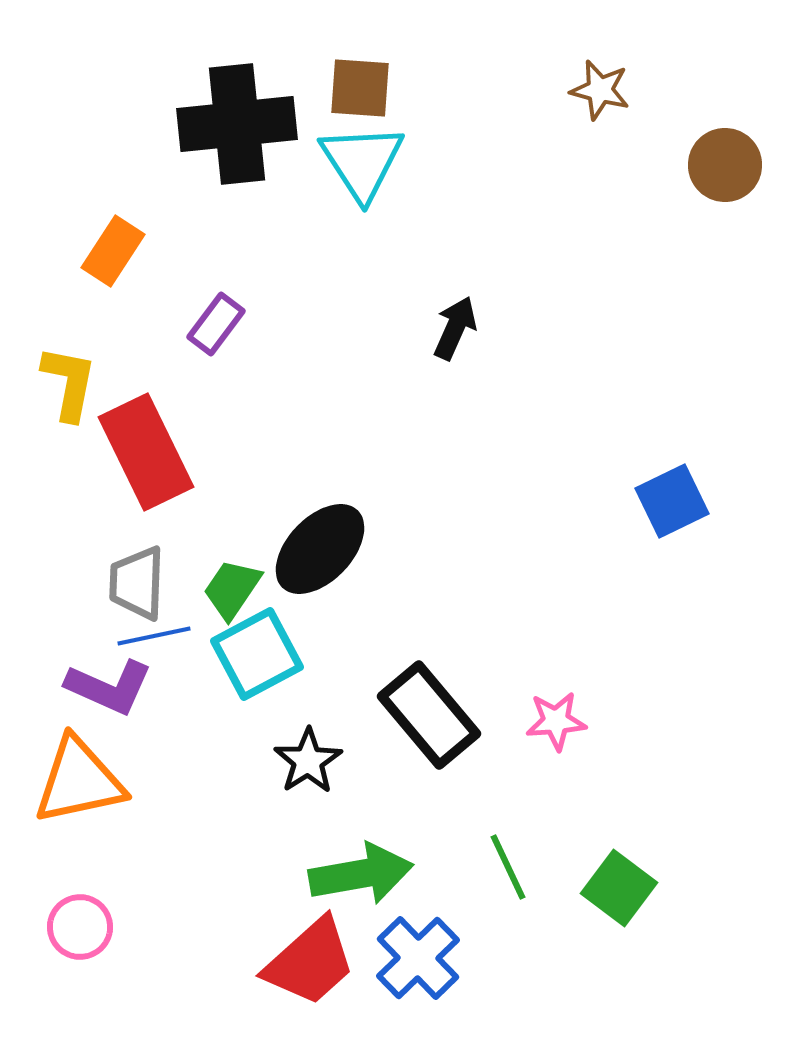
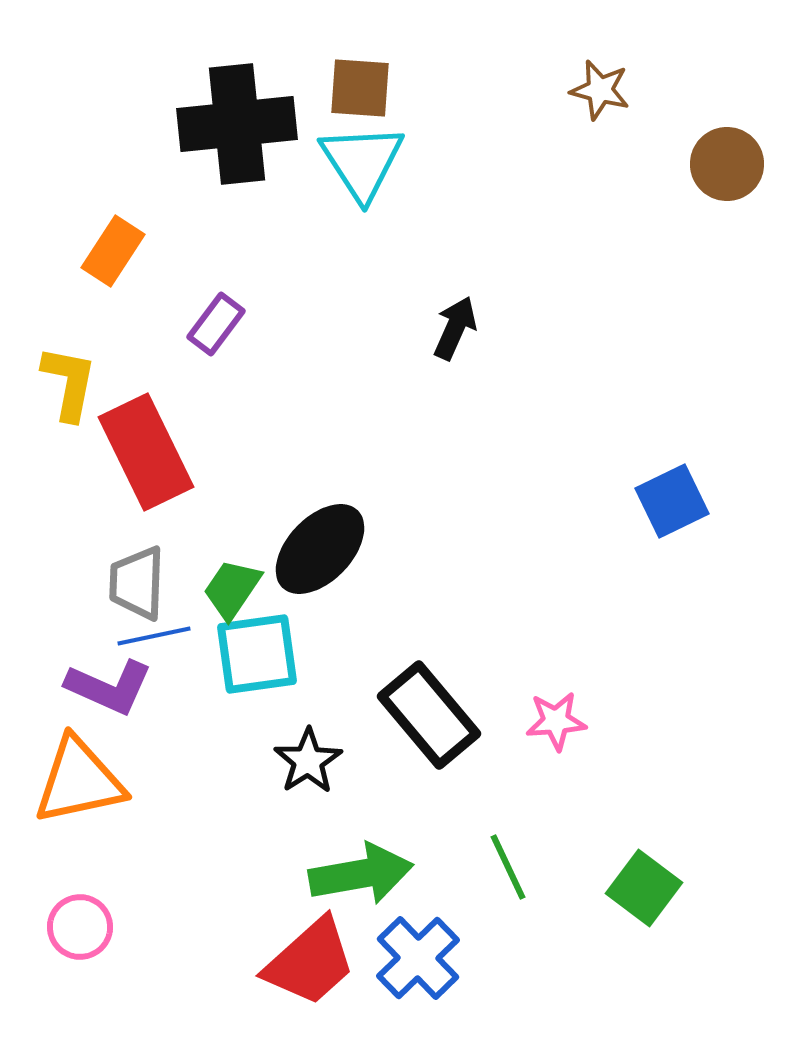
brown circle: moved 2 px right, 1 px up
cyan square: rotated 20 degrees clockwise
green square: moved 25 px right
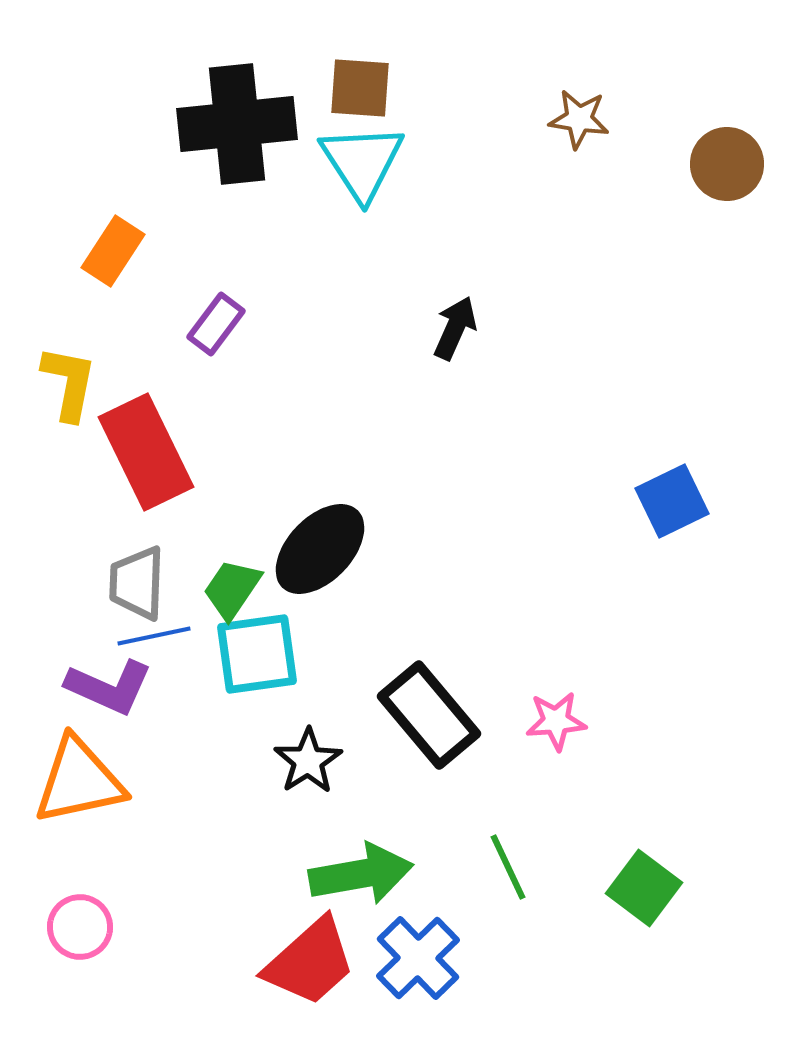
brown star: moved 21 px left, 29 px down; rotated 6 degrees counterclockwise
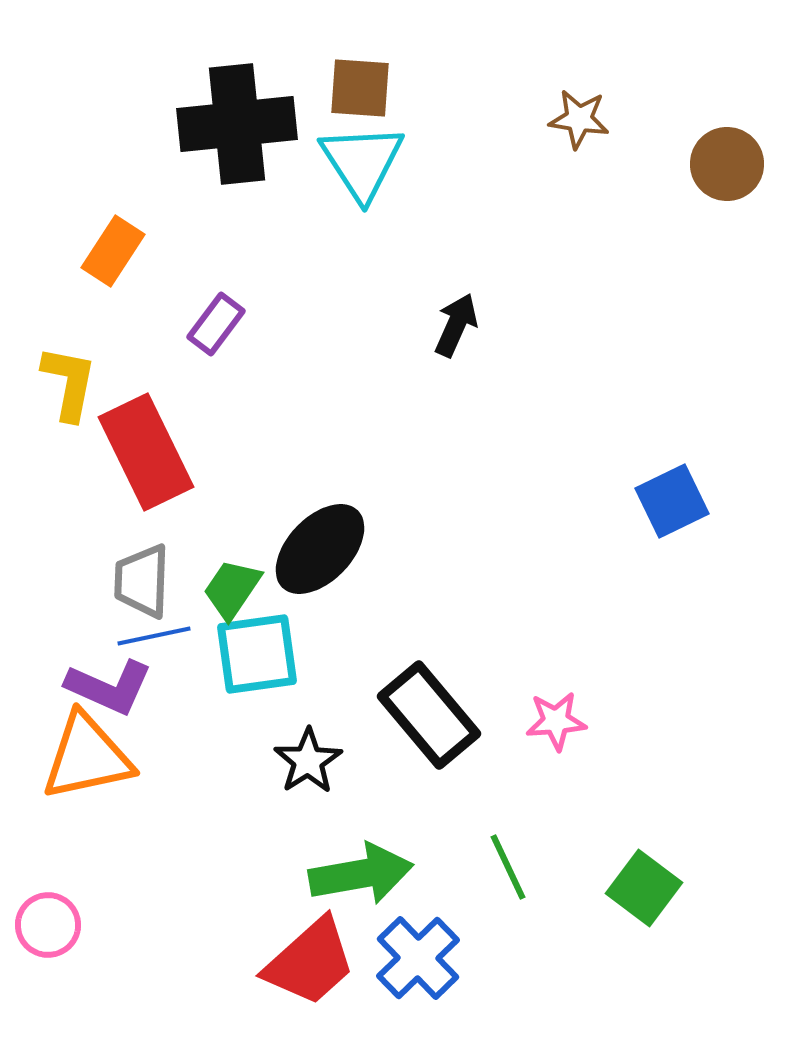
black arrow: moved 1 px right, 3 px up
gray trapezoid: moved 5 px right, 2 px up
orange triangle: moved 8 px right, 24 px up
pink circle: moved 32 px left, 2 px up
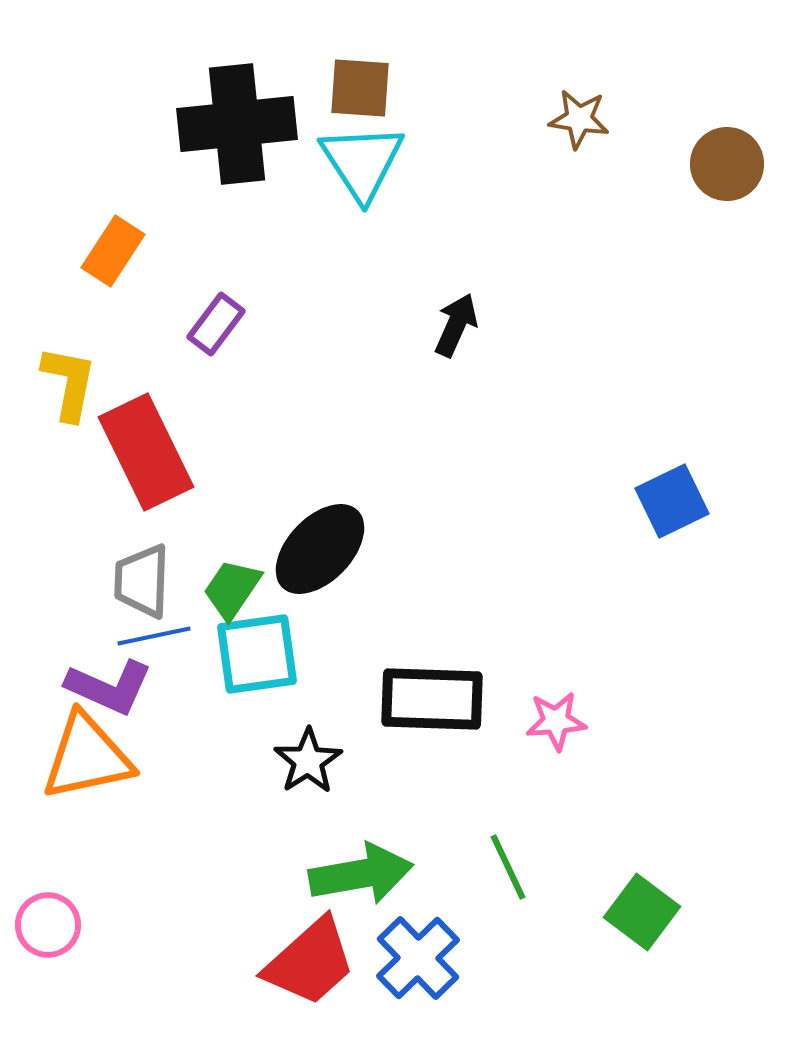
black rectangle: moved 3 px right, 16 px up; rotated 48 degrees counterclockwise
green square: moved 2 px left, 24 px down
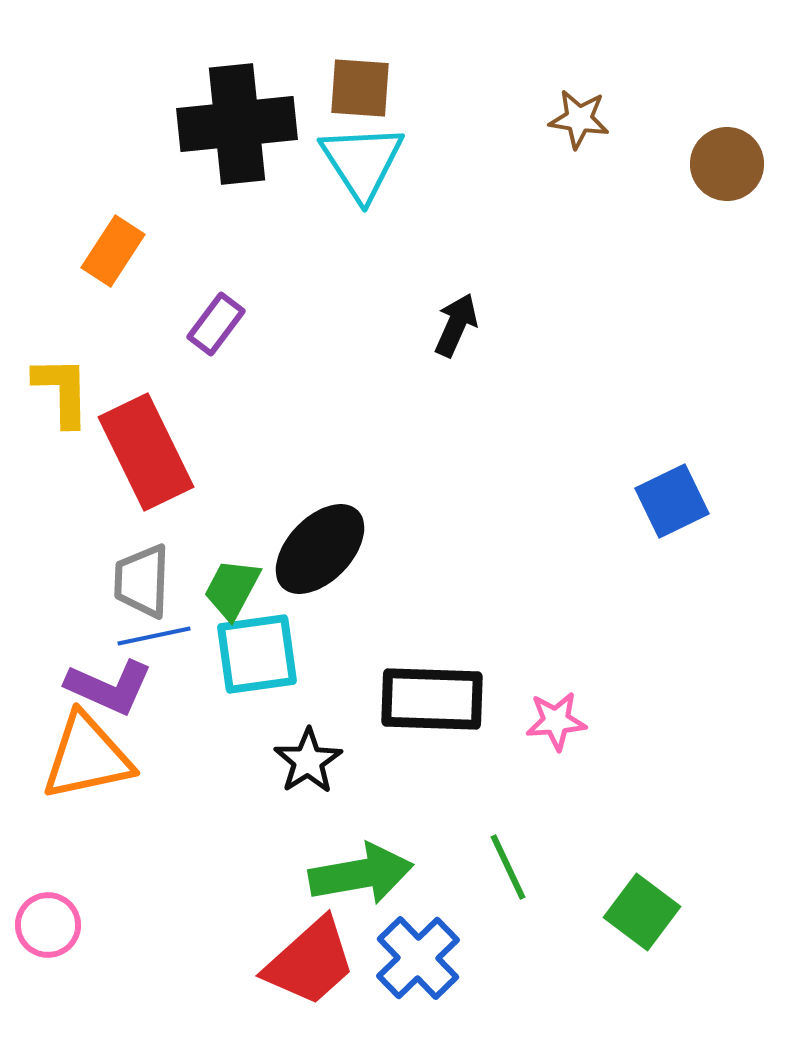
yellow L-shape: moved 7 px left, 8 px down; rotated 12 degrees counterclockwise
green trapezoid: rotated 6 degrees counterclockwise
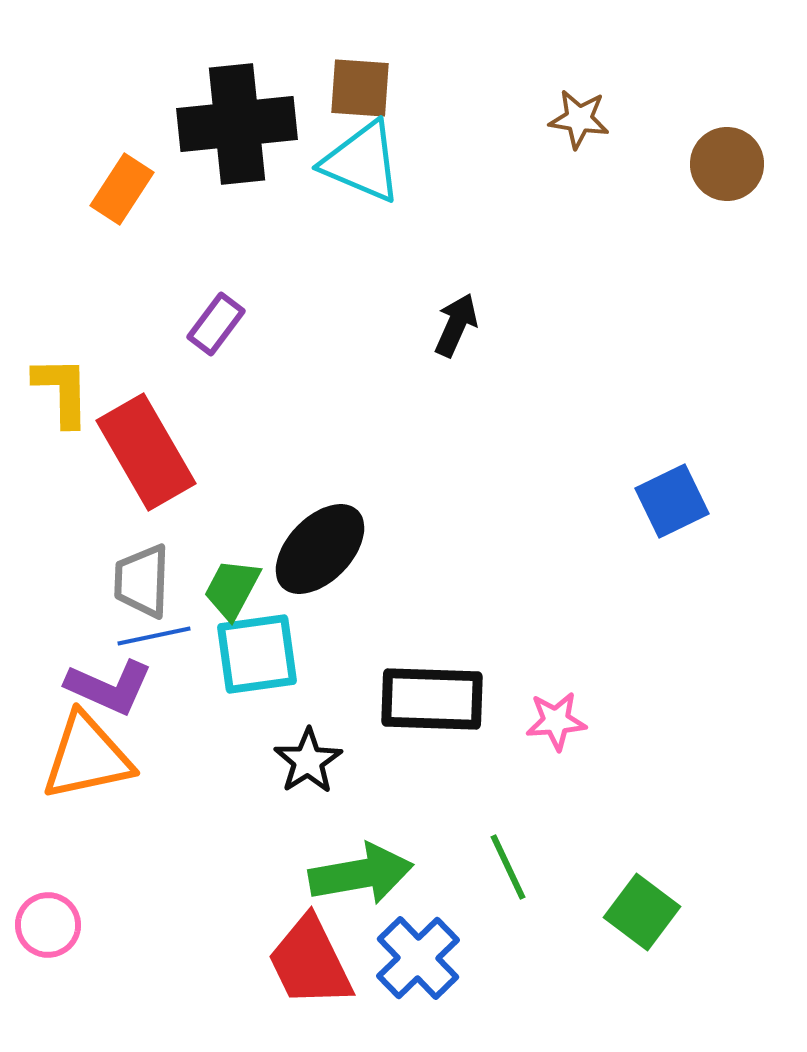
cyan triangle: rotated 34 degrees counterclockwise
orange rectangle: moved 9 px right, 62 px up
red rectangle: rotated 4 degrees counterclockwise
red trapezoid: rotated 106 degrees clockwise
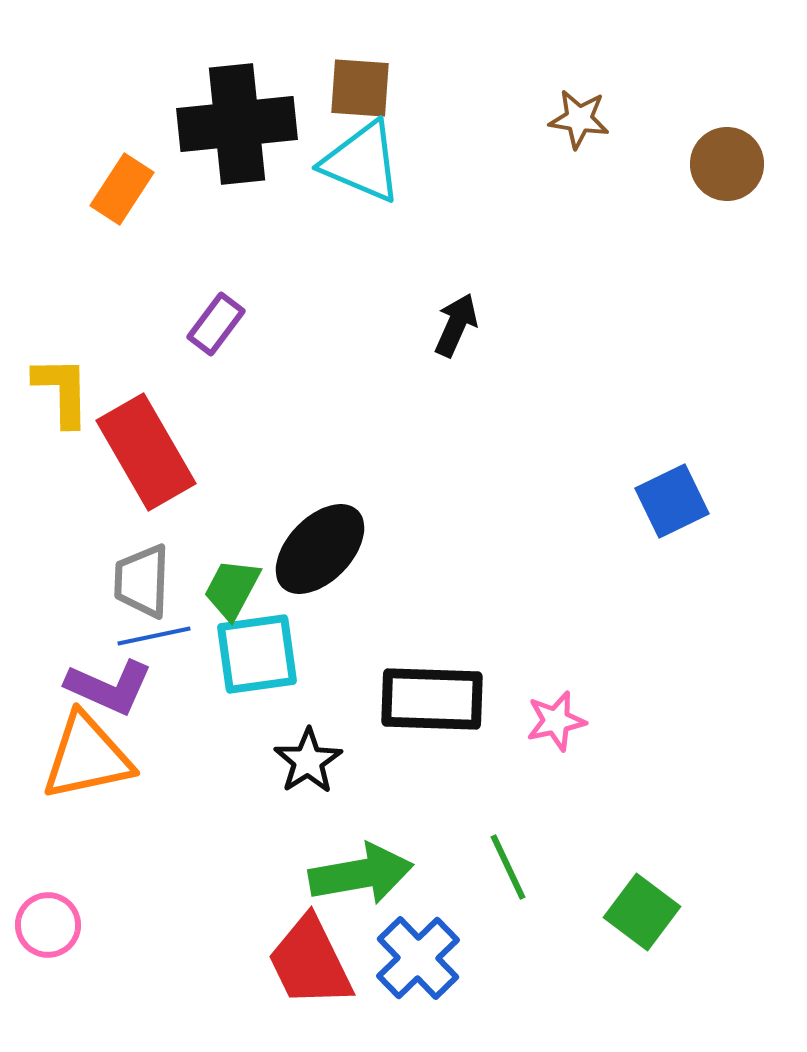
pink star: rotated 8 degrees counterclockwise
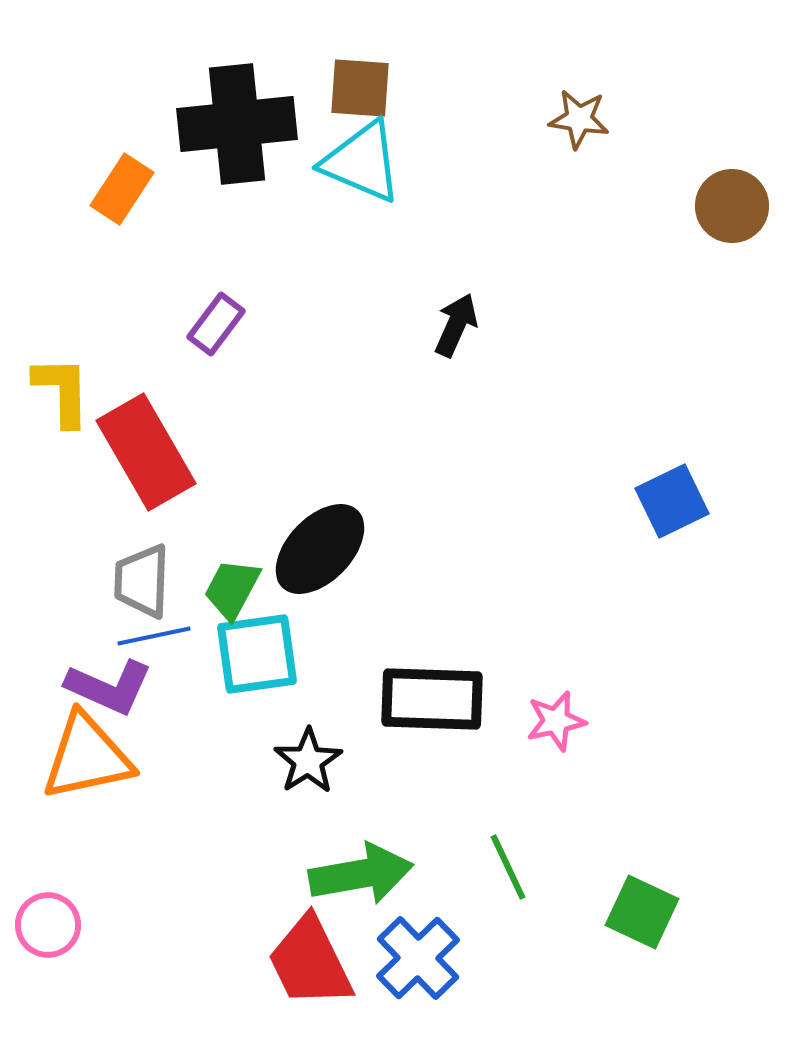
brown circle: moved 5 px right, 42 px down
green square: rotated 12 degrees counterclockwise
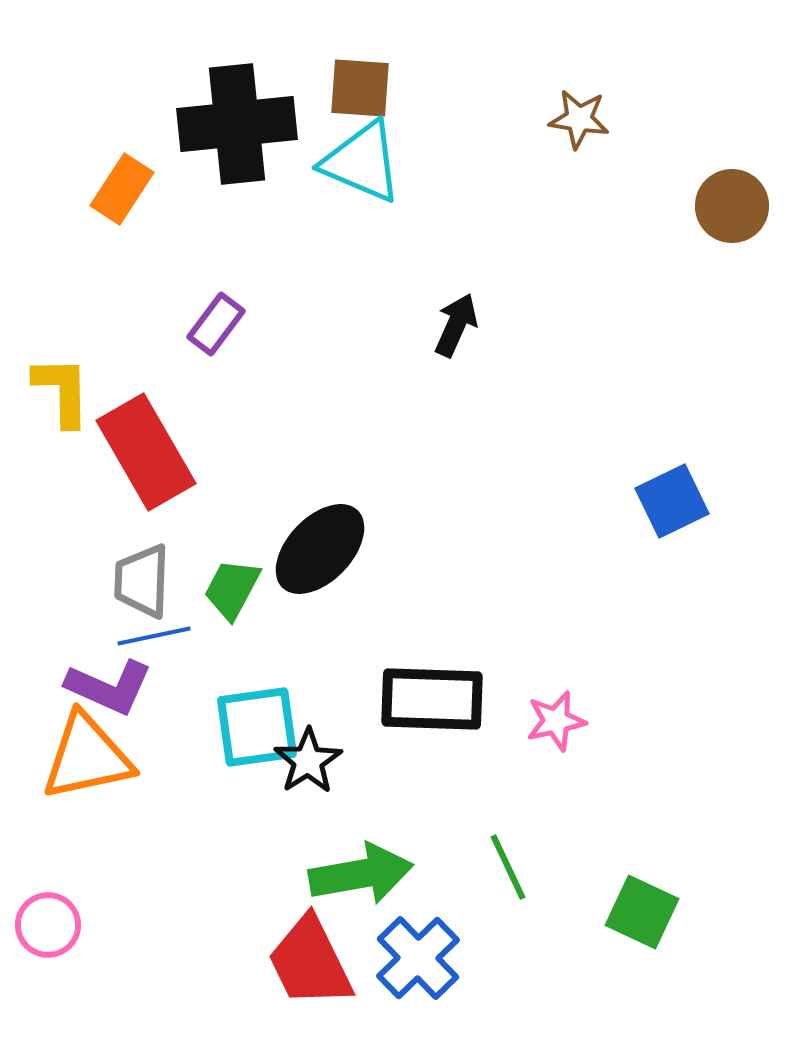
cyan square: moved 73 px down
